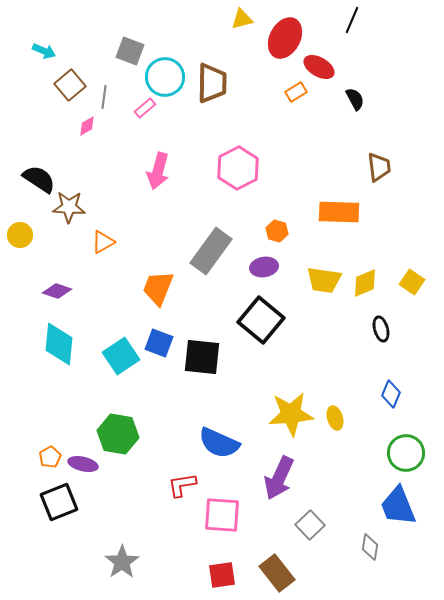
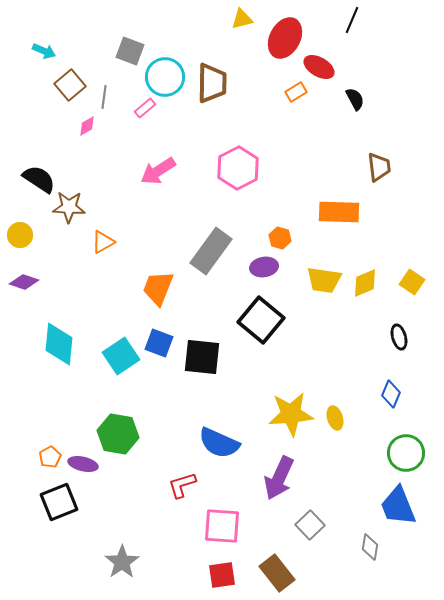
pink arrow at (158, 171): rotated 42 degrees clockwise
orange hexagon at (277, 231): moved 3 px right, 7 px down
purple diamond at (57, 291): moved 33 px left, 9 px up
black ellipse at (381, 329): moved 18 px right, 8 px down
red L-shape at (182, 485): rotated 8 degrees counterclockwise
pink square at (222, 515): moved 11 px down
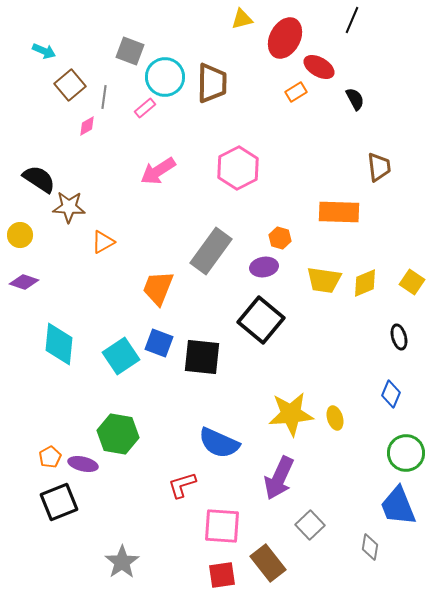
brown rectangle at (277, 573): moved 9 px left, 10 px up
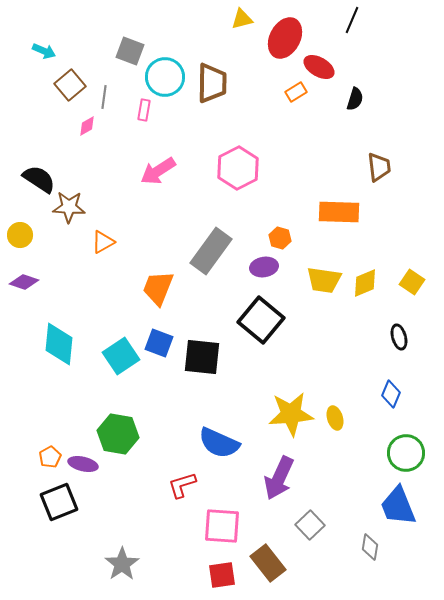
black semicircle at (355, 99): rotated 45 degrees clockwise
pink rectangle at (145, 108): moved 1 px left, 2 px down; rotated 40 degrees counterclockwise
gray star at (122, 562): moved 2 px down
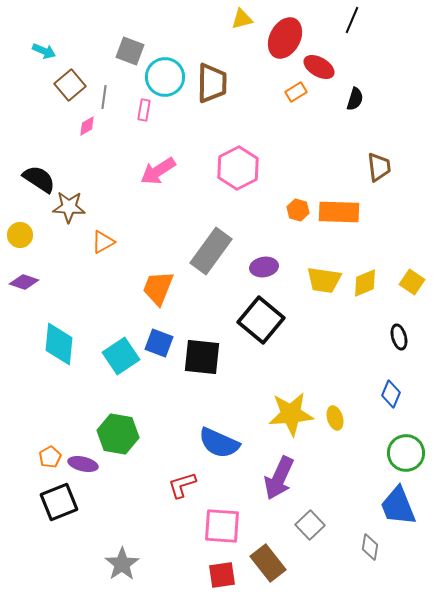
orange hexagon at (280, 238): moved 18 px right, 28 px up
